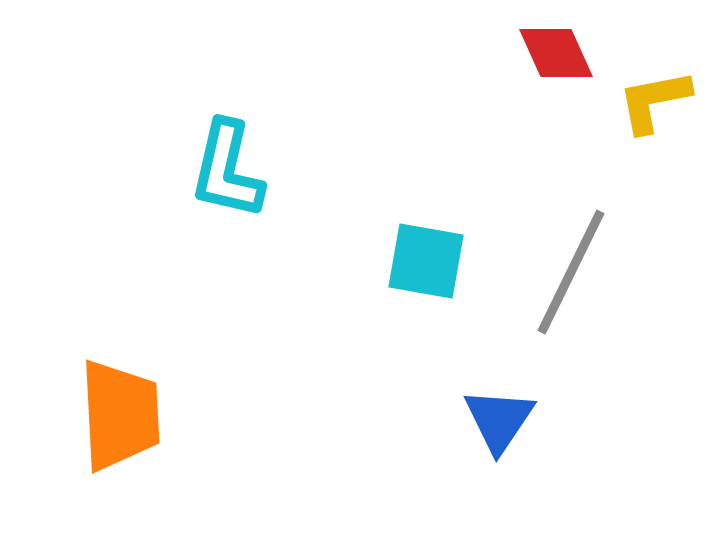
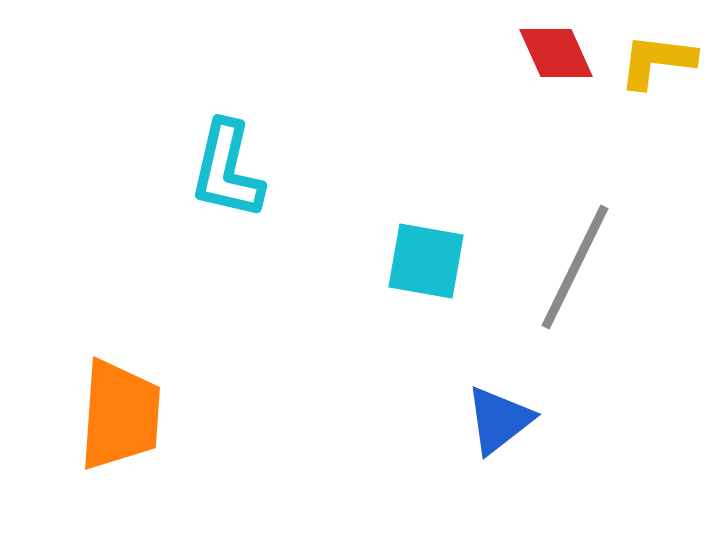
yellow L-shape: moved 3 px right, 40 px up; rotated 18 degrees clockwise
gray line: moved 4 px right, 5 px up
orange trapezoid: rotated 7 degrees clockwise
blue triangle: rotated 18 degrees clockwise
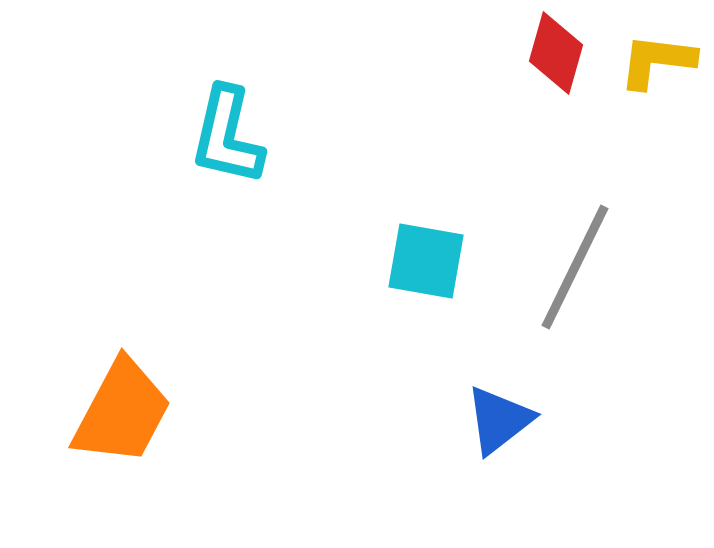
red diamond: rotated 40 degrees clockwise
cyan L-shape: moved 34 px up
orange trapezoid: moved 2 px right, 3 px up; rotated 24 degrees clockwise
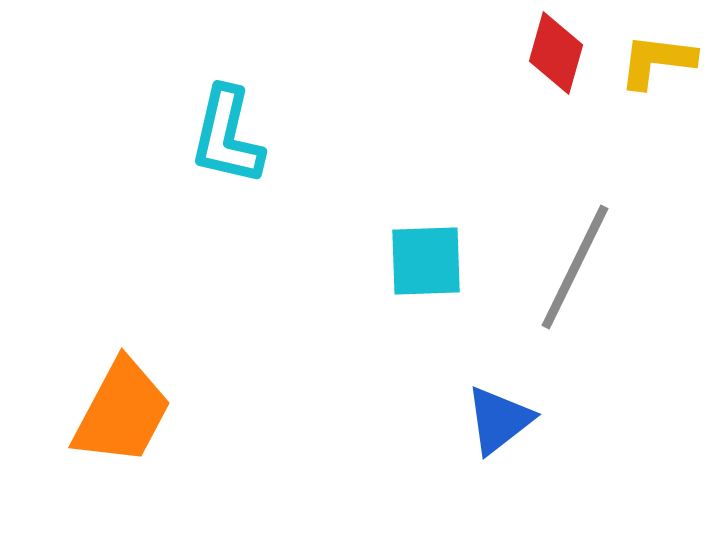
cyan square: rotated 12 degrees counterclockwise
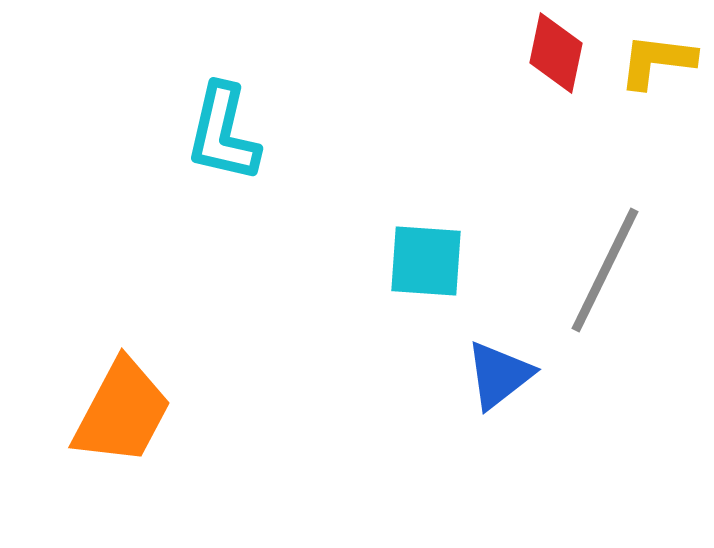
red diamond: rotated 4 degrees counterclockwise
cyan L-shape: moved 4 px left, 3 px up
cyan square: rotated 6 degrees clockwise
gray line: moved 30 px right, 3 px down
blue triangle: moved 45 px up
